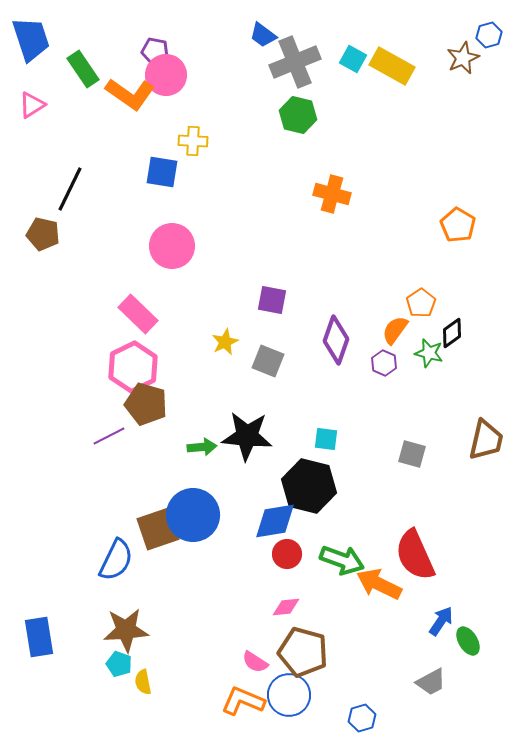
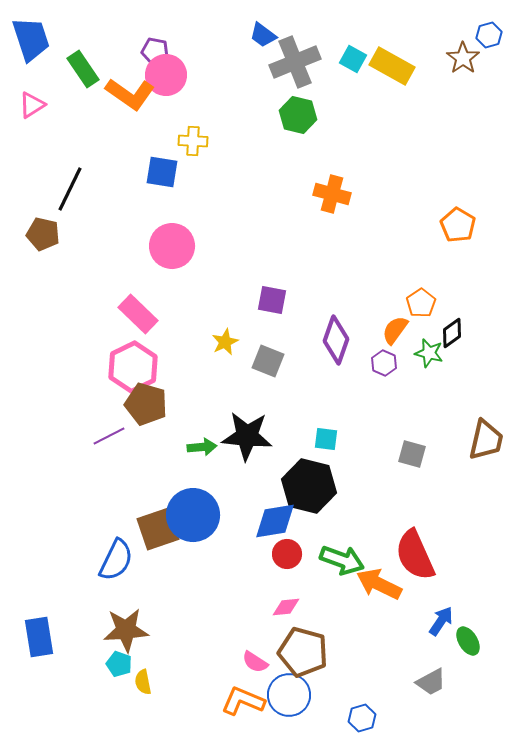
brown star at (463, 58): rotated 12 degrees counterclockwise
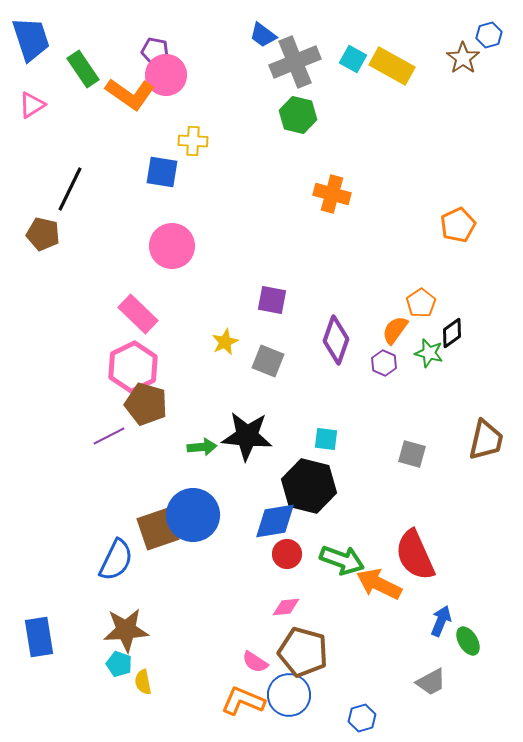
orange pentagon at (458, 225): rotated 16 degrees clockwise
blue arrow at (441, 621): rotated 12 degrees counterclockwise
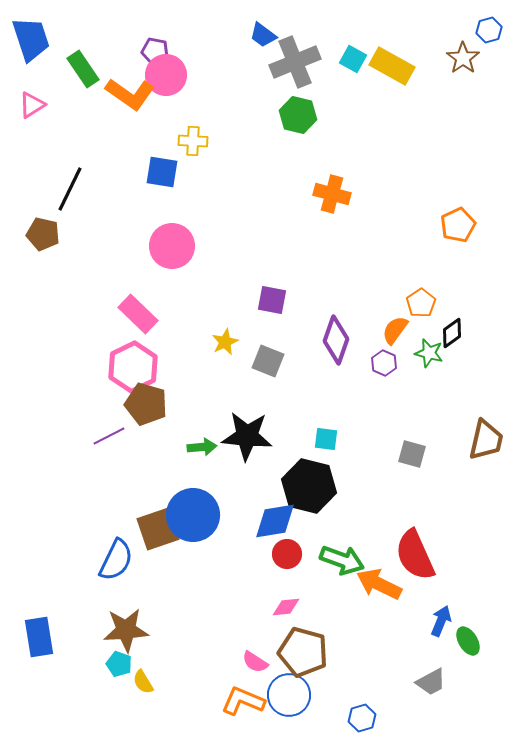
blue hexagon at (489, 35): moved 5 px up
yellow semicircle at (143, 682): rotated 20 degrees counterclockwise
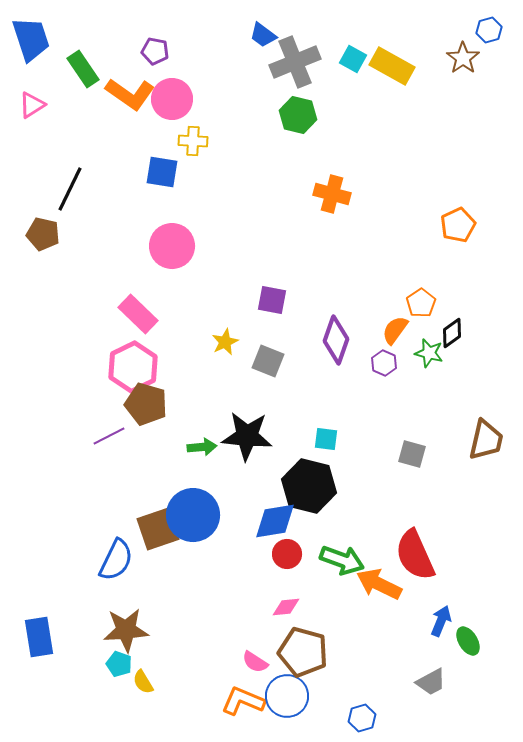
pink circle at (166, 75): moved 6 px right, 24 px down
blue circle at (289, 695): moved 2 px left, 1 px down
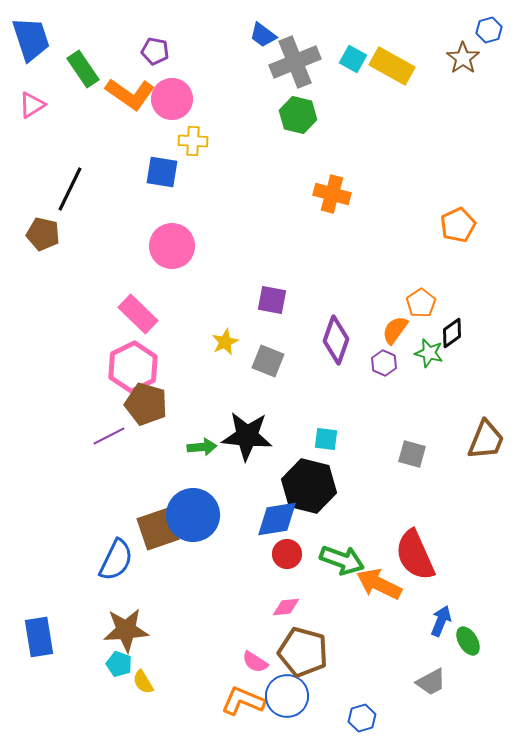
brown trapezoid at (486, 440): rotated 9 degrees clockwise
blue diamond at (275, 521): moved 2 px right, 2 px up
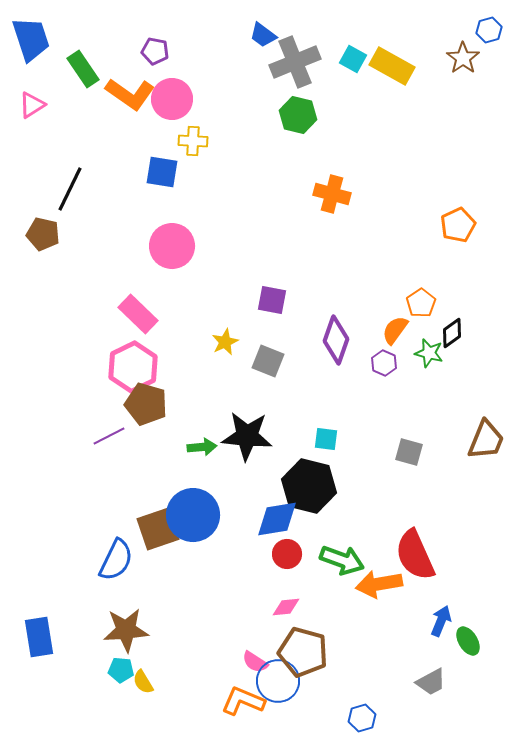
gray square at (412, 454): moved 3 px left, 2 px up
orange arrow at (379, 584): rotated 36 degrees counterclockwise
cyan pentagon at (119, 664): moved 2 px right, 6 px down; rotated 15 degrees counterclockwise
blue circle at (287, 696): moved 9 px left, 15 px up
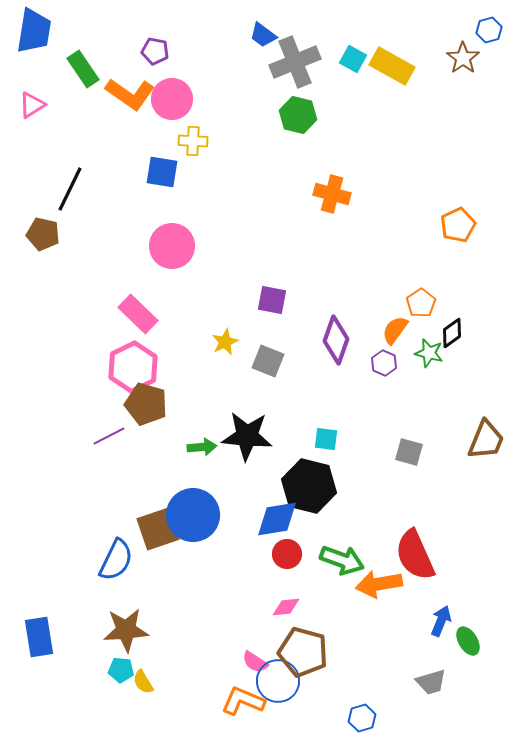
blue trapezoid at (31, 39): moved 3 px right, 8 px up; rotated 27 degrees clockwise
gray trapezoid at (431, 682): rotated 12 degrees clockwise
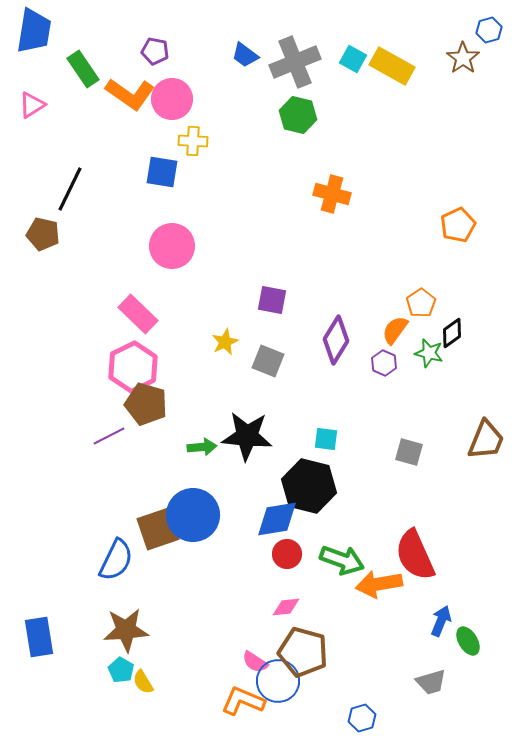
blue trapezoid at (263, 35): moved 18 px left, 20 px down
purple diamond at (336, 340): rotated 12 degrees clockwise
cyan pentagon at (121, 670): rotated 25 degrees clockwise
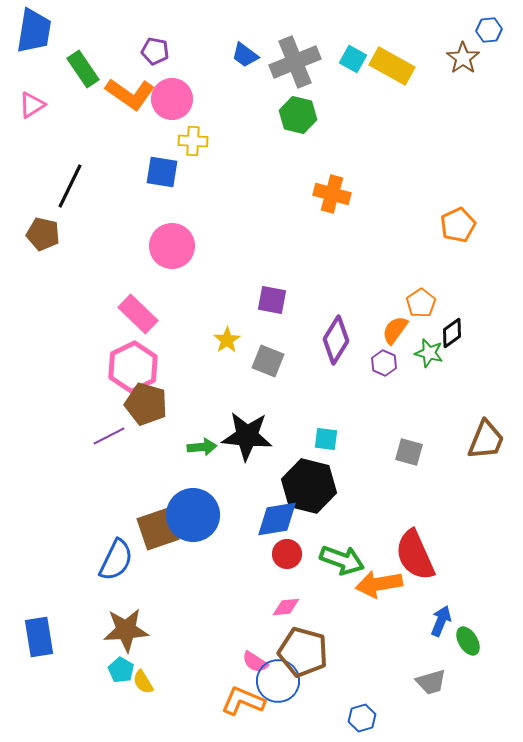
blue hexagon at (489, 30): rotated 10 degrees clockwise
black line at (70, 189): moved 3 px up
yellow star at (225, 342): moved 2 px right, 2 px up; rotated 8 degrees counterclockwise
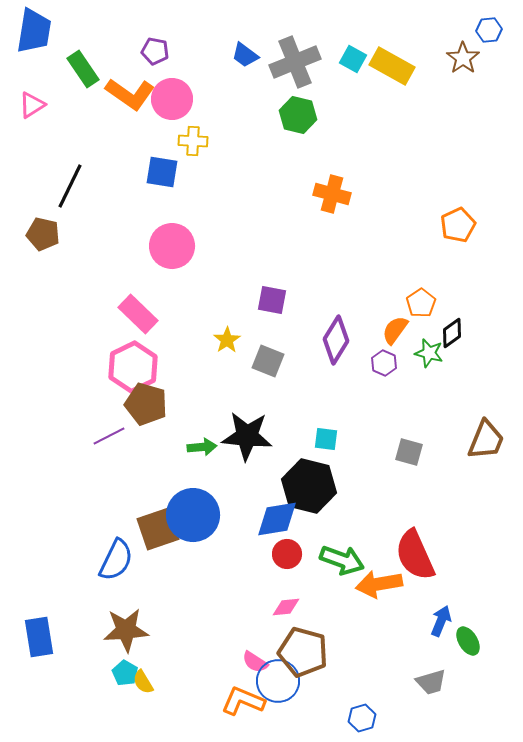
cyan pentagon at (121, 670): moved 4 px right, 3 px down
